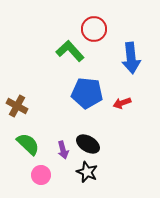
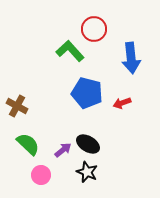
blue pentagon: rotated 8 degrees clockwise
purple arrow: rotated 114 degrees counterclockwise
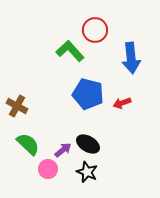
red circle: moved 1 px right, 1 px down
blue pentagon: moved 1 px right, 1 px down
pink circle: moved 7 px right, 6 px up
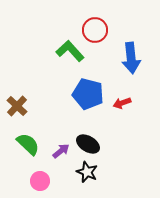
brown cross: rotated 15 degrees clockwise
purple arrow: moved 2 px left, 1 px down
pink circle: moved 8 px left, 12 px down
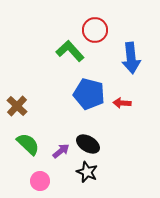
blue pentagon: moved 1 px right
red arrow: rotated 24 degrees clockwise
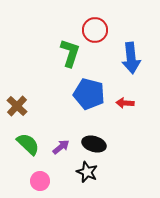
green L-shape: moved 2 px down; rotated 60 degrees clockwise
red arrow: moved 3 px right
black ellipse: moved 6 px right; rotated 15 degrees counterclockwise
purple arrow: moved 4 px up
